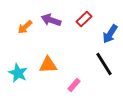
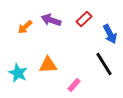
blue arrow: rotated 60 degrees counterclockwise
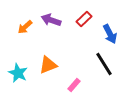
orange triangle: rotated 18 degrees counterclockwise
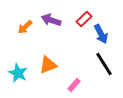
blue arrow: moved 9 px left
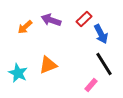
pink rectangle: moved 17 px right
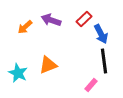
black line: moved 3 px up; rotated 25 degrees clockwise
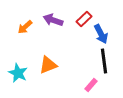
purple arrow: moved 2 px right
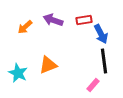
red rectangle: moved 1 px down; rotated 35 degrees clockwise
pink rectangle: moved 2 px right
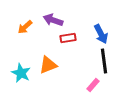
red rectangle: moved 16 px left, 18 px down
cyan star: moved 3 px right
